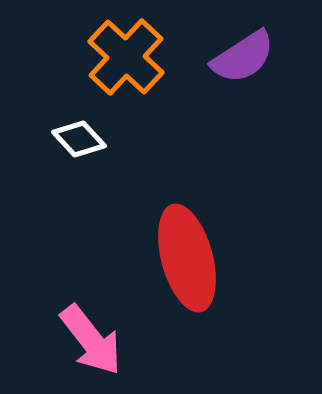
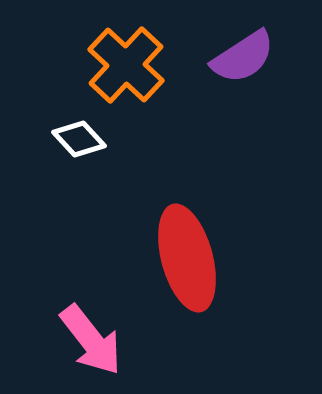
orange cross: moved 8 px down
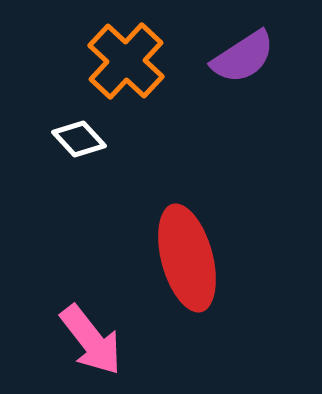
orange cross: moved 4 px up
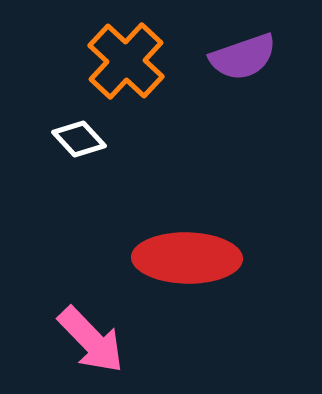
purple semicircle: rotated 14 degrees clockwise
red ellipse: rotated 74 degrees counterclockwise
pink arrow: rotated 6 degrees counterclockwise
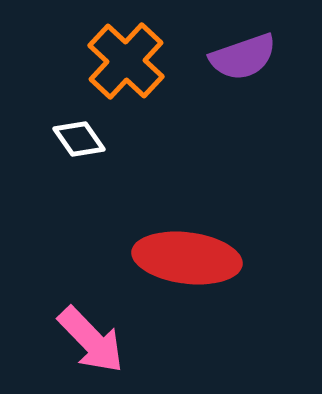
white diamond: rotated 8 degrees clockwise
red ellipse: rotated 6 degrees clockwise
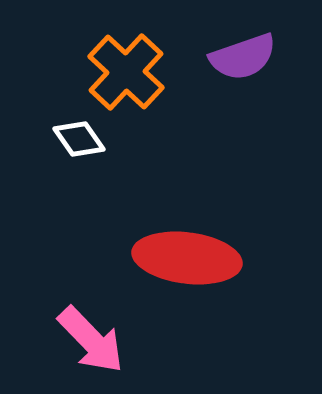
orange cross: moved 11 px down
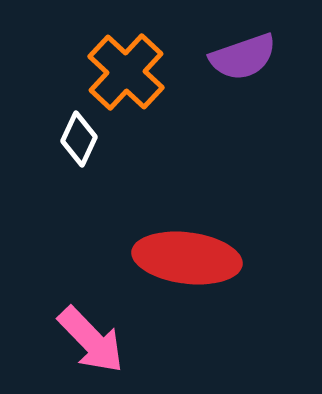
white diamond: rotated 60 degrees clockwise
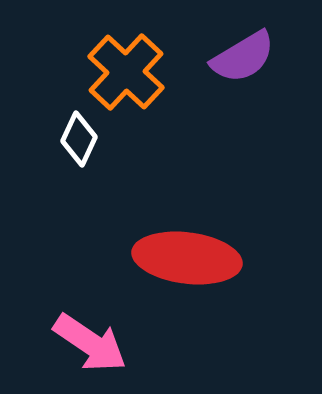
purple semicircle: rotated 12 degrees counterclockwise
pink arrow: moved 1 px left, 3 px down; rotated 12 degrees counterclockwise
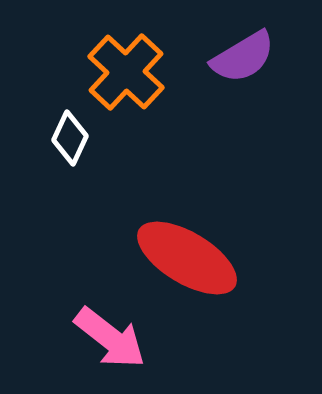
white diamond: moved 9 px left, 1 px up
red ellipse: rotated 24 degrees clockwise
pink arrow: moved 20 px right, 5 px up; rotated 4 degrees clockwise
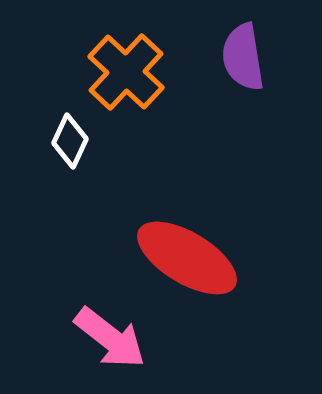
purple semicircle: rotated 112 degrees clockwise
white diamond: moved 3 px down
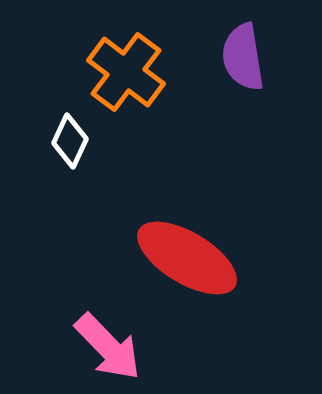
orange cross: rotated 6 degrees counterclockwise
pink arrow: moved 2 px left, 9 px down; rotated 8 degrees clockwise
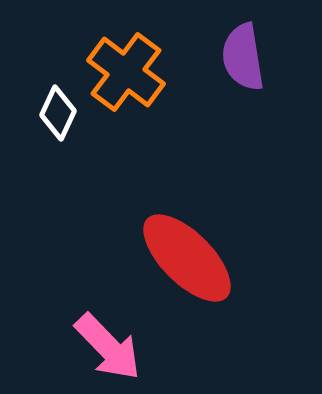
white diamond: moved 12 px left, 28 px up
red ellipse: rotated 14 degrees clockwise
